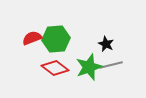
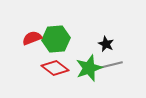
green star: moved 1 px down
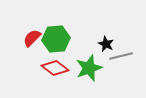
red semicircle: rotated 24 degrees counterclockwise
gray line: moved 10 px right, 9 px up
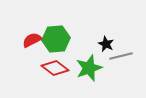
red semicircle: moved 2 px down; rotated 18 degrees clockwise
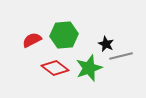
green hexagon: moved 8 px right, 4 px up
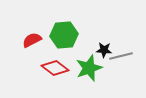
black star: moved 2 px left, 6 px down; rotated 21 degrees counterclockwise
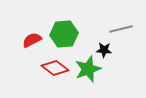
green hexagon: moved 1 px up
gray line: moved 27 px up
green star: moved 1 px left, 1 px down
